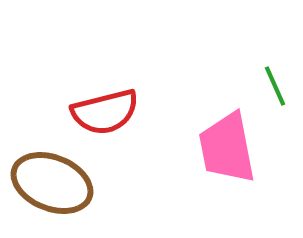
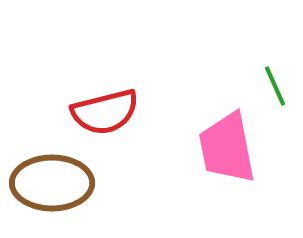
brown ellipse: rotated 22 degrees counterclockwise
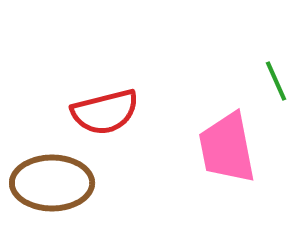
green line: moved 1 px right, 5 px up
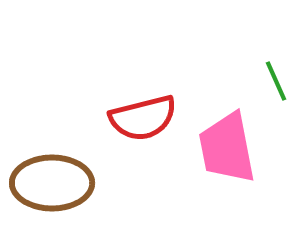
red semicircle: moved 38 px right, 6 px down
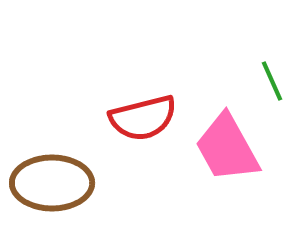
green line: moved 4 px left
pink trapezoid: rotated 18 degrees counterclockwise
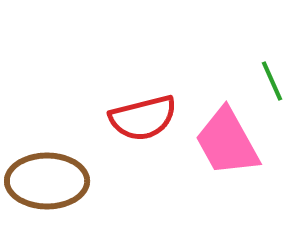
pink trapezoid: moved 6 px up
brown ellipse: moved 5 px left, 2 px up
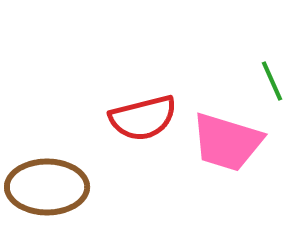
pink trapezoid: rotated 44 degrees counterclockwise
brown ellipse: moved 6 px down
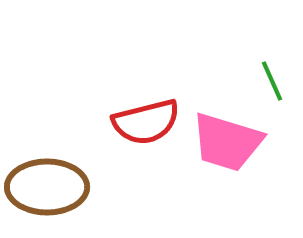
red semicircle: moved 3 px right, 4 px down
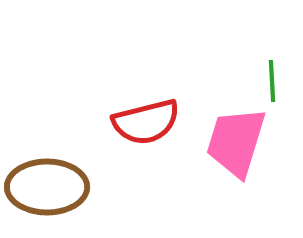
green line: rotated 21 degrees clockwise
pink trapezoid: moved 9 px right; rotated 90 degrees clockwise
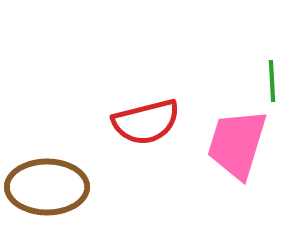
pink trapezoid: moved 1 px right, 2 px down
